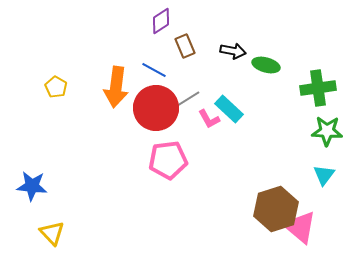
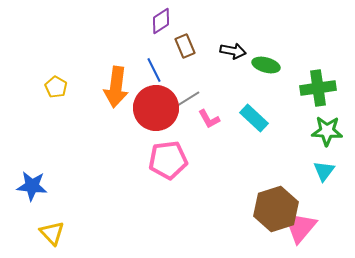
blue line: rotated 35 degrees clockwise
cyan rectangle: moved 25 px right, 9 px down
cyan triangle: moved 4 px up
pink triangle: rotated 30 degrees clockwise
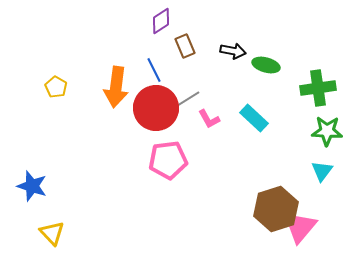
cyan triangle: moved 2 px left
blue star: rotated 12 degrees clockwise
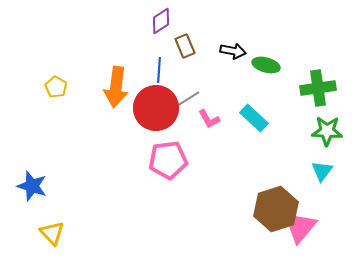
blue line: moved 5 px right; rotated 30 degrees clockwise
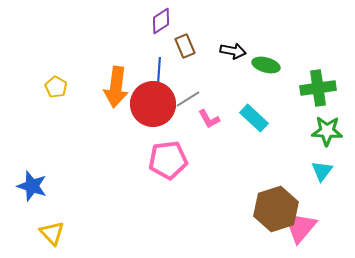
red circle: moved 3 px left, 4 px up
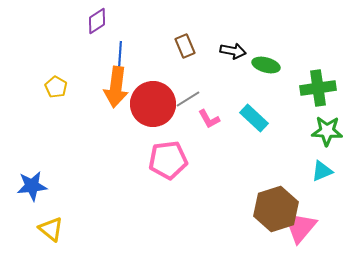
purple diamond: moved 64 px left
blue line: moved 39 px left, 16 px up
cyan triangle: rotated 30 degrees clockwise
blue star: rotated 24 degrees counterclockwise
yellow triangle: moved 1 px left, 4 px up; rotated 8 degrees counterclockwise
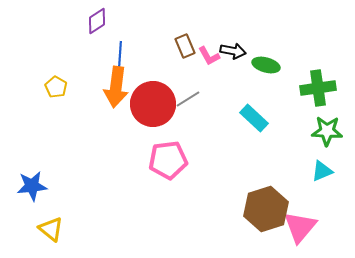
pink L-shape: moved 63 px up
brown hexagon: moved 10 px left
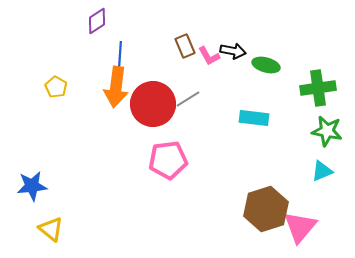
cyan rectangle: rotated 36 degrees counterclockwise
green star: rotated 8 degrees clockwise
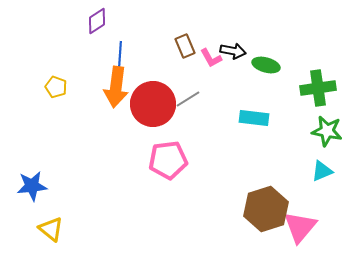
pink L-shape: moved 2 px right, 2 px down
yellow pentagon: rotated 10 degrees counterclockwise
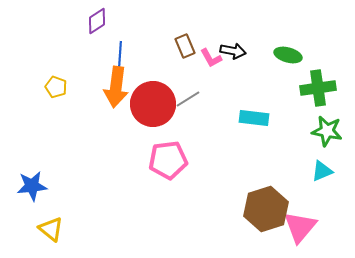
green ellipse: moved 22 px right, 10 px up
